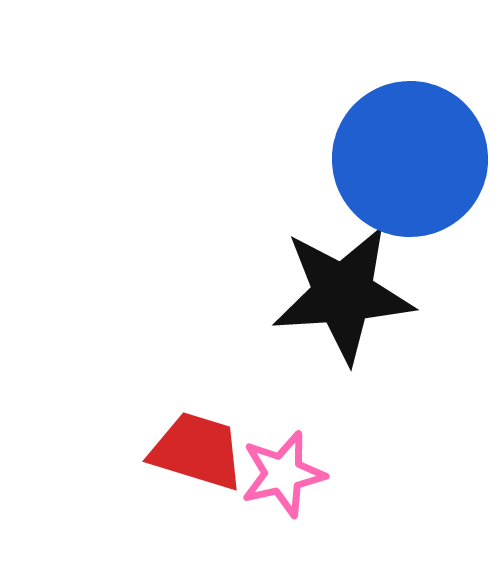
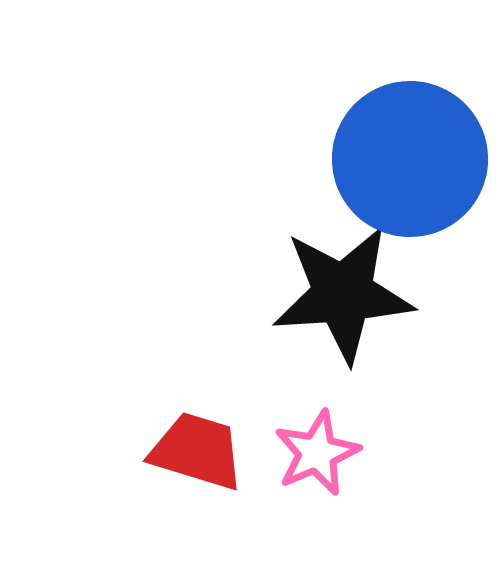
pink star: moved 34 px right, 21 px up; rotated 10 degrees counterclockwise
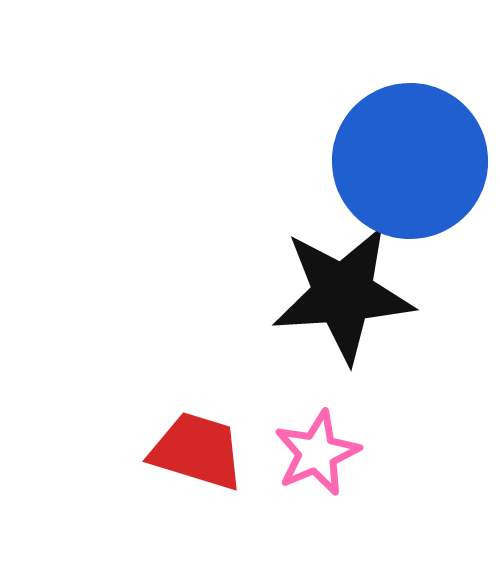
blue circle: moved 2 px down
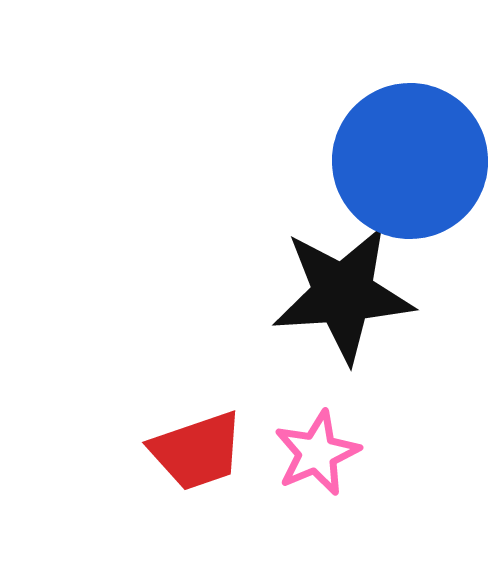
red trapezoid: rotated 144 degrees clockwise
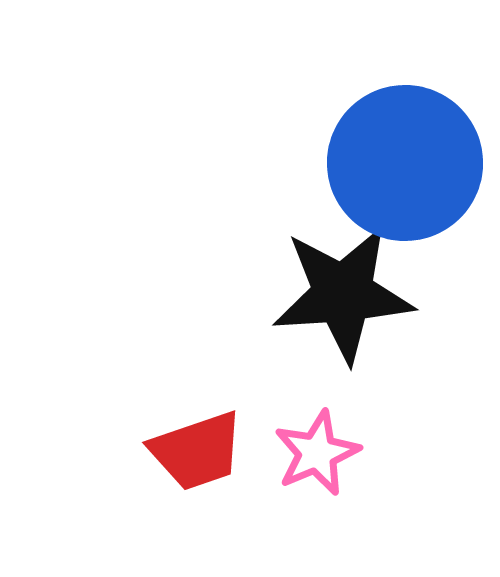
blue circle: moved 5 px left, 2 px down
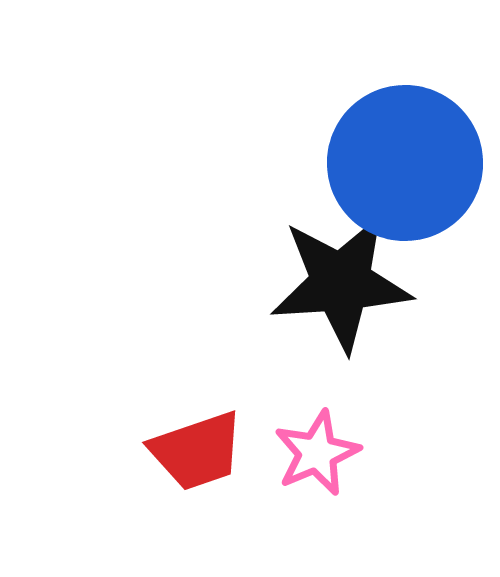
black star: moved 2 px left, 11 px up
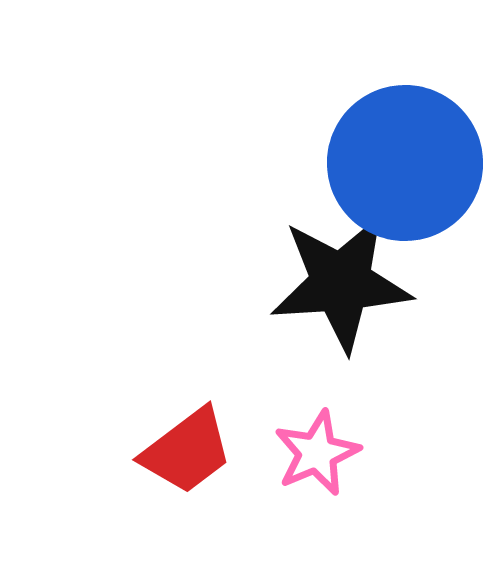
red trapezoid: moved 10 px left; rotated 18 degrees counterclockwise
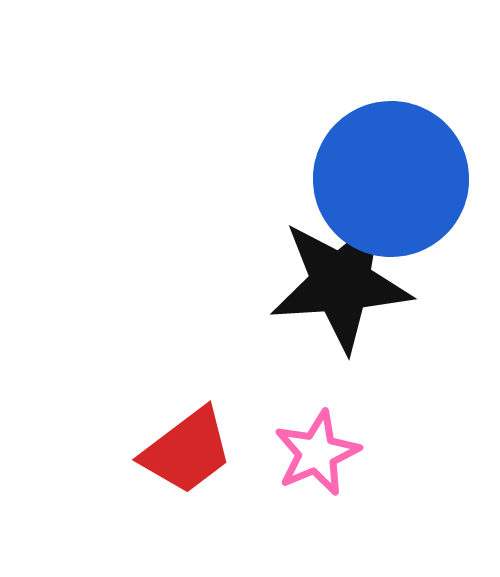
blue circle: moved 14 px left, 16 px down
